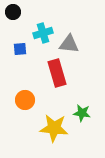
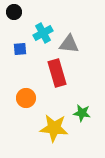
black circle: moved 1 px right
cyan cross: rotated 12 degrees counterclockwise
orange circle: moved 1 px right, 2 px up
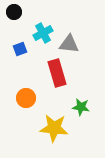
blue square: rotated 16 degrees counterclockwise
green star: moved 1 px left, 6 px up
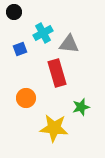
green star: rotated 24 degrees counterclockwise
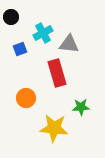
black circle: moved 3 px left, 5 px down
green star: rotated 12 degrees clockwise
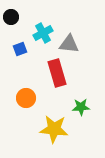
yellow star: moved 1 px down
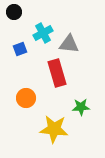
black circle: moved 3 px right, 5 px up
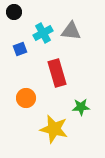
gray triangle: moved 2 px right, 13 px up
yellow star: rotated 8 degrees clockwise
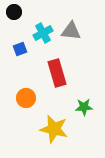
green star: moved 3 px right
